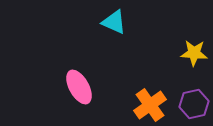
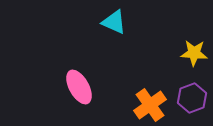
purple hexagon: moved 2 px left, 6 px up; rotated 8 degrees counterclockwise
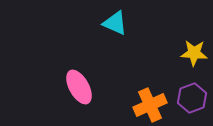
cyan triangle: moved 1 px right, 1 px down
orange cross: rotated 12 degrees clockwise
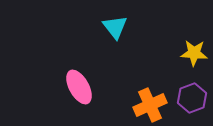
cyan triangle: moved 4 px down; rotated 28 degrees clockwise
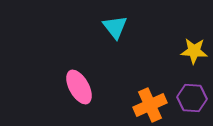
yellow star: moved 2 px up
purple hexagon: rotated 24 degrees clockwise
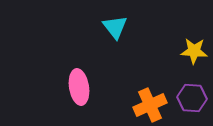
pink ellipse: rotated 20 degrees clockwise
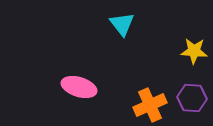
cyan triangle: moved 7 px right, 3 px up
pink ellipse: rotated 64 degrees counterclockwise
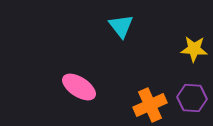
cyan triangle: moved 1 px left, 2 px down
yellow star: moved 2 px up
pink ellipse: rotated 16 degrees clockwise
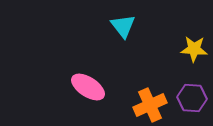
cyan triangle: moved 2 px right
pink ellipse: moved 9 px right
